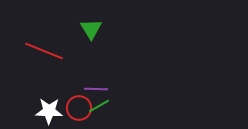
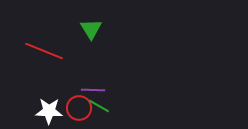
purple line: moved 3 px left, 1 px down
green line: rotated 60 degrees clockwise
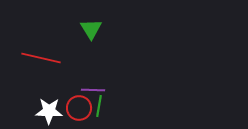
red line: moved 3 px left, 7 px down; rotated 9 degrees counterclockwise
green line: rotated 70 degrees clockwise
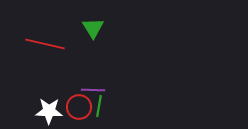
green triangle: moved 2 px right, 1 px up
red line: moved 4 px right, 14 px up
red circle: moved 1 px up
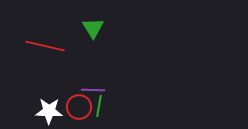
red line: moved 2 px down
